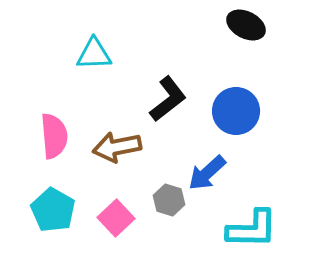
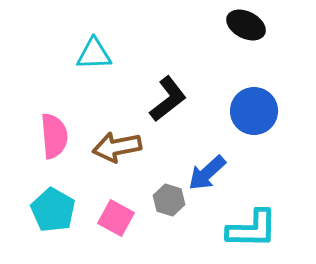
blue circle: moved 18 px right
pink square: rotated 18 degrees counterclockwise
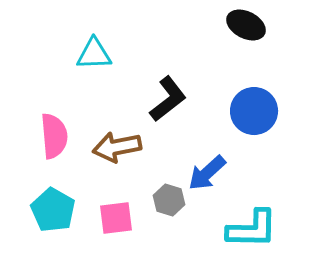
pink square: rotated 36 degrees counterclockwise
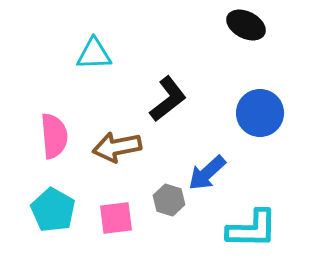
blue circle: moved 6 px right, 2 px down
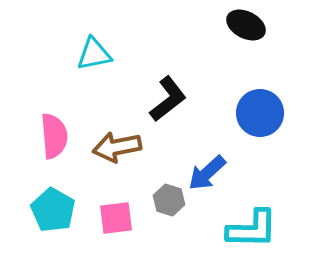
cyan triangle: rotated 9 degrees counterclockwise
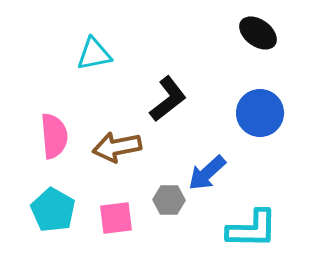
black ellipse: moved 12 px right, 8 px down; rotated 9 degrees clockwise
gray hexagon: rotated 16 degrees counterclockwise
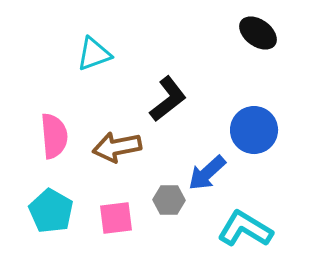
cyan triangle: rotated 9 degrees counterclockwise
blue circle: moved 6 px left, 17 px down
cyan pentagon: moved 2 px left, 1 px down
cyan L-shape: moved 7 px left; rotated 150 degrees counterclockwise
